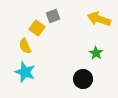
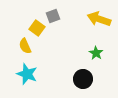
cyan star: moved 2 px right, 2 px down
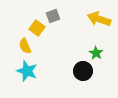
cyan star: moved 3 px up
black circle: moved 8 px up
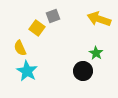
yellow semicircle: moved 5 px left, 2 px down
cyan star: rotated 10 degrees clockwise
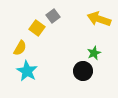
gray square: rotated 16 degrees counterclockwise
yellow semicircle: rotated 126 degrees counterclockwise
green star: moved 2 px left; rotated 16 degrees clockwise
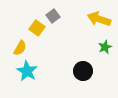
green star: moved 11 px right, 6 px up
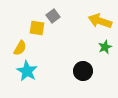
yellow arrow: moved 1 px right, 2 px down
yellow square: rotated 28 degrees counterclockwise
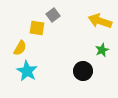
gray square: moved 1 px up
green star: moved 3 px left, 3 px down
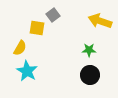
green star: moved 13 px left; rotated 24 degrees clockwise
black circle: moved 7 px right, 4 px down
